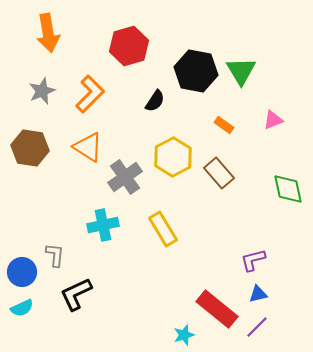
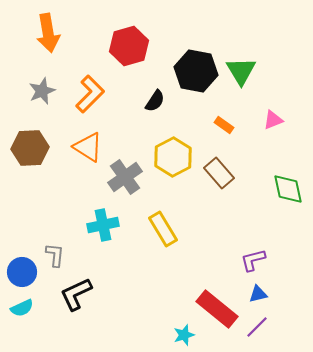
brown hexagon: rotated 12 degrees counterclockwise
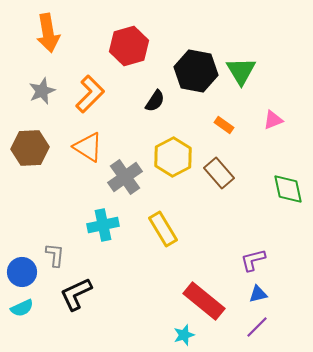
red rectangle: moved 13 px left, 8 px up
